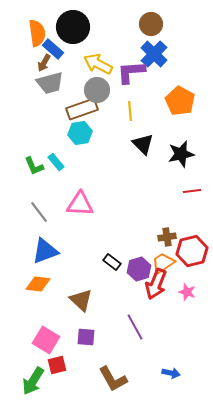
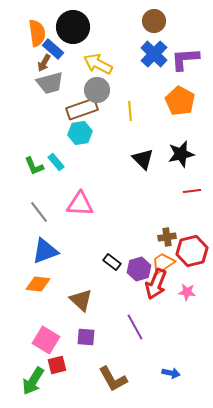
brown circle: moved 3 px right, 3 px up
purple L-shape: moved 54 px right, 13 px up
black triangle: moved 15 px down
pink star: rotated 12 degrees counterclockwise
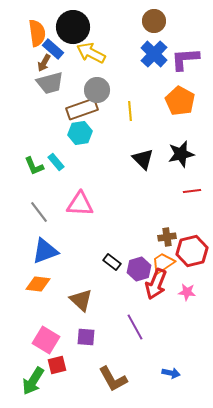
yellow arrow: moved 7 px left, 11 px up
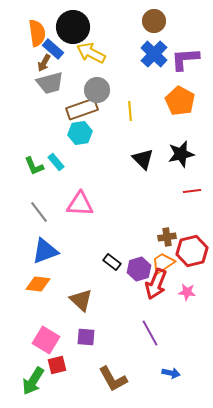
purple line: moved 15 px right, 6 px down
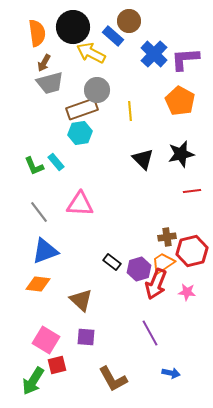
brown circle: moved 25 px left
blue rectangle: moved 60 px right, 13 px up
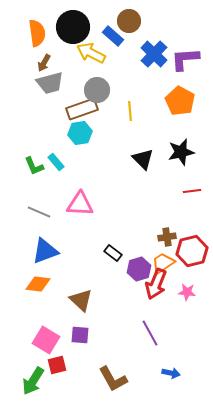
black star: moved 2 px up
gray line: rotated 30 degrees counterclockwise
black rectangle: moved 1 px right, 9 px up
purple square: moved 6 px left, 2 px up
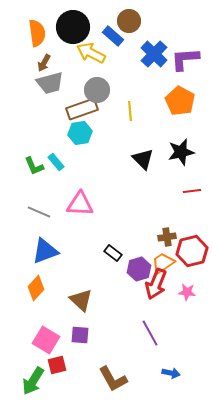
orange diamond: moved 2 px left, 4 px down; rotated 55 degrees counterclockwise
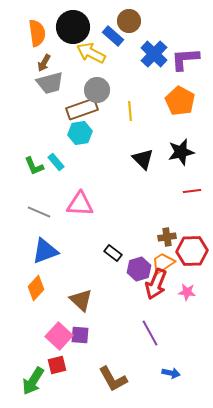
red hexagon: rotated 12 degrees clockwise
pink square: moved 13 px right, 4 px up; rotated 12 degrees clockwise
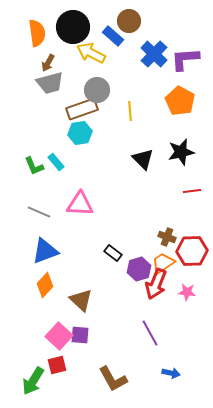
brown arrow: moved 4 px right
brown cross: rotated 30 degrees clockwise
orange diamond: moved 9 px right, 3 px up
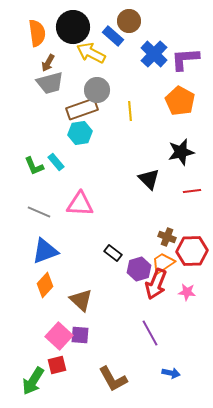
black triangle: moved 6 px right, 20 px down
